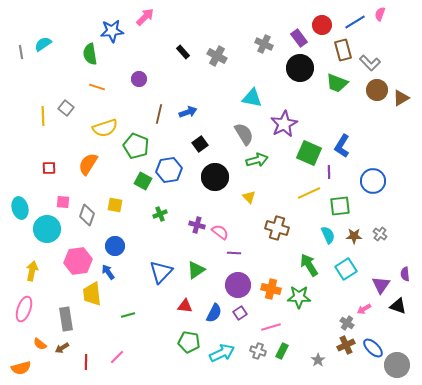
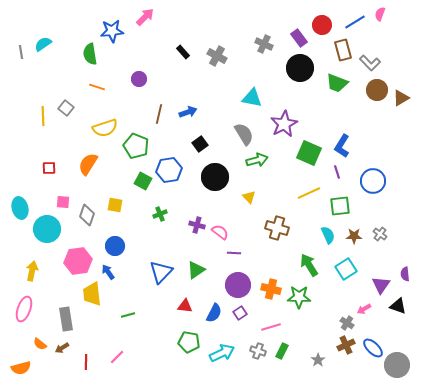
purple line at (329, 172): moved 8 px right; rotated 16 degrees counterclockwise
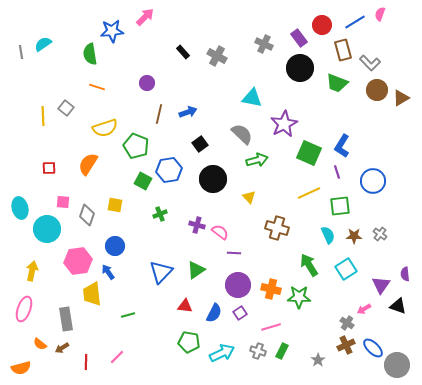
purple circle at (139, 79): moved 8 px right, 4 px down
gray semicircle at (244, 134): moved 2 px left; rotated 15 degrees counterclockwise
black circle at (215, 177): moved 2 px left, 2 px down
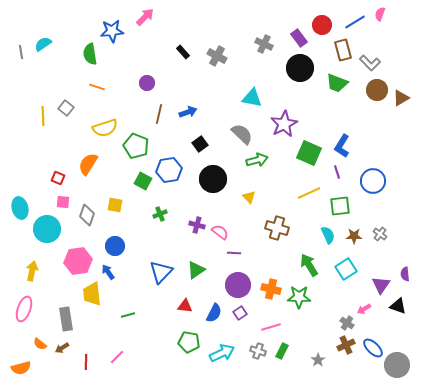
red square at (49, 168): moved 9 px right, 10 px down; rotated 24 degrees clockwise
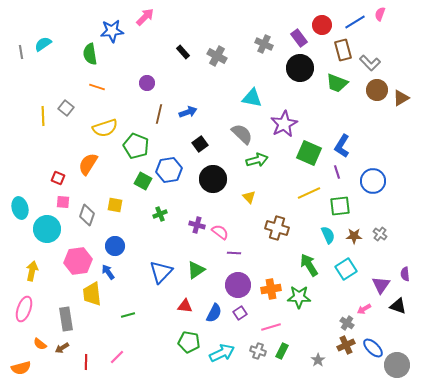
orange cross at (271, 289): rotated 24 degrees counterclockwise
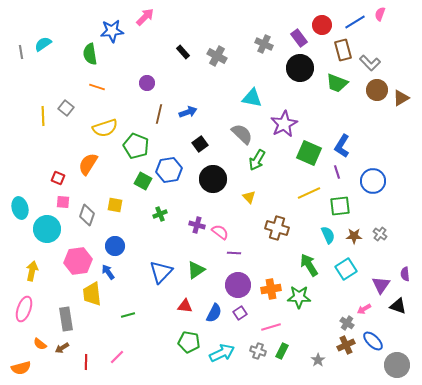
green arrow at (257, 160): rotated 135 degrees clockwise
blue ellipse at (373, 348): moved 7 px up
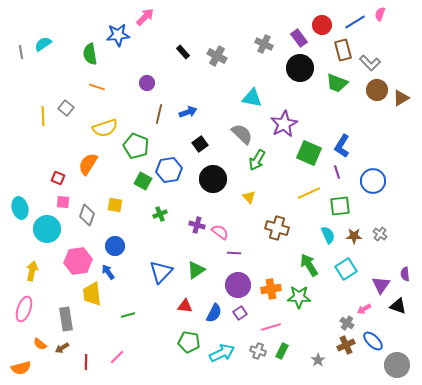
blue star at (112, 31): moved 6 px right, 4 px down
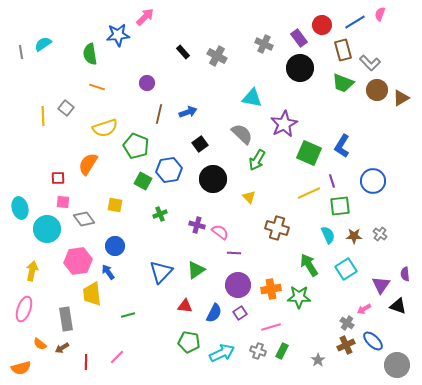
green trapezoid at (337, 83): moved 6 px right
purple line at (337, 172): moved 5 px left, 9 px down
red square at (58, 178): rotated 24 degrees counterclockwise
gray diamond at (87, 215): moved 3 px left, 4 px down; rotated 55 degrees counterclockwise
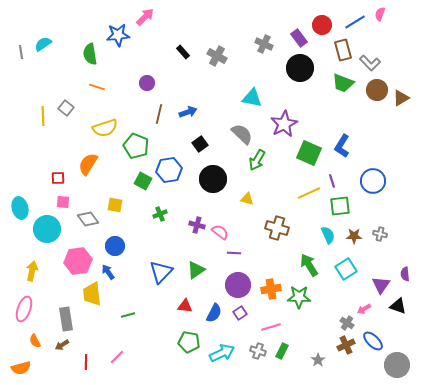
yellow triangle at (249, 197): moved 2 px left, 2 px down; rotated 32 degrees counterclockwise
gray diamond at (84, 219): moved 4 px right
gray cross at (380, 234): rotated 24 degrees counterclockwise
orange semicircle at (40, 344): moved 5 px left, 3 px up; rotated 24 degrees clockwise
brown arrow at (62, 348): moved 3 px up
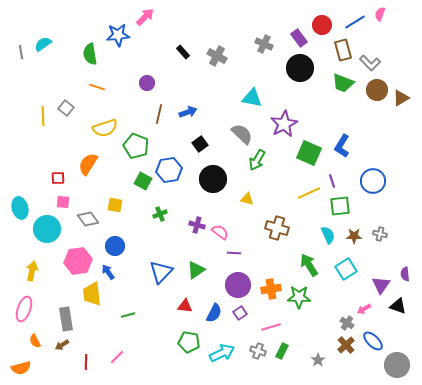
brown cross at (346, 345): rotated 18 degrees counterclockwise
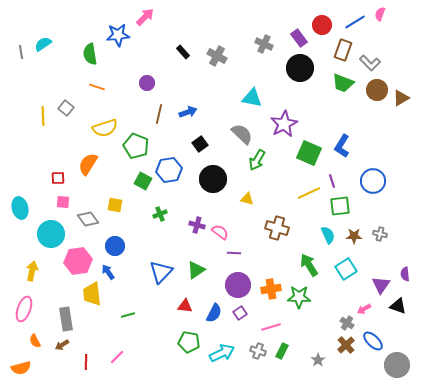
brown rectangle at (343, 50): rotated 35 degrees clockwise
cyan circle at (47, 229): moved 4 px right, 5 px down
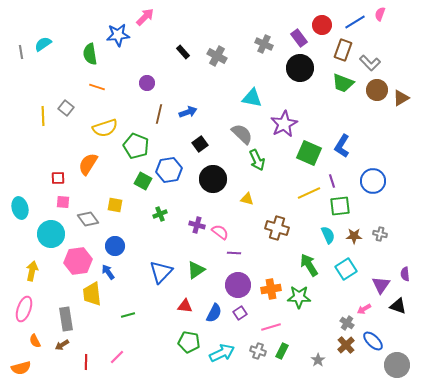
green arrow at (257, 160): rotated 55 degrees counterclockwise
